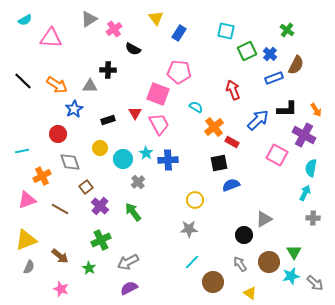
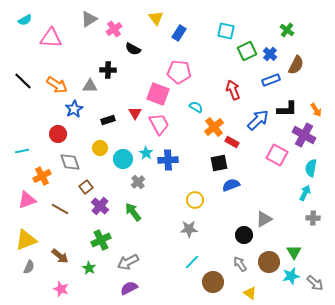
blue rectangle at (274, 78): moved 3 px left, 2 px down
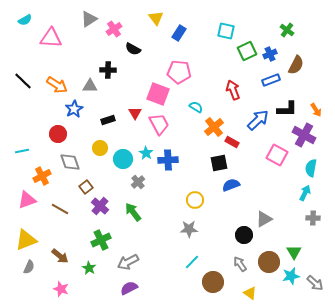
blue cross at (270, 54): rotated 24 degrees clockwise
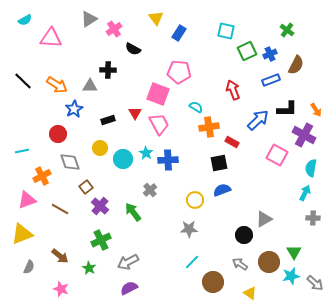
orange cross at (214, 127): moved 5 px left; rotated 30 degrees clockwise
gray cross at (138, 182): moved 12 px right, 8 px down
blue semicircle at (231, 185): moved 9 px left, 5 px down
yellow triangle at (26, 240): moved 4 px left, 6 px up
gray arrow at (240, 264): rotated 21 degrees counterclockwise
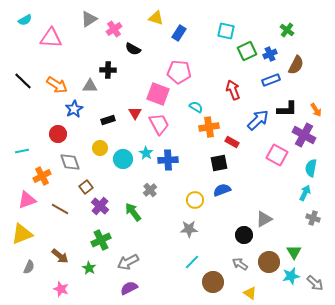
yellow triangle at (156, 18): rotated 35 degrees counterclockwise
gray cross at (313, 218): rotated 16 degrees clockwise
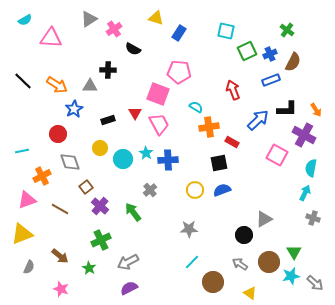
brown semicircle at (296, 65): moved 3 px left, 3 px up
yellow circle at (195, 200): moved 10 px up
